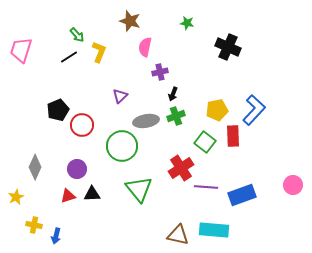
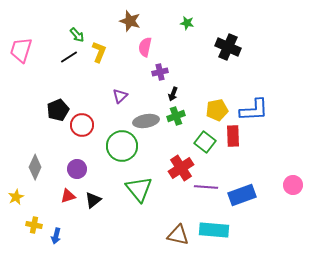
blue L-shape: rotated 44 degrees clockwise
black triangle: moved 1 px right, 6 px down; rotated 36 degrees counterclockwise
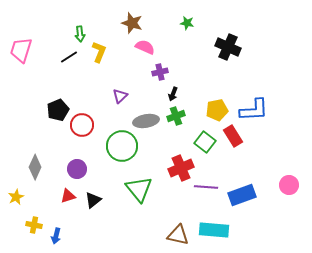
brown star: moved 2 px right, 2 px down
green arrow: moved 3 px right, 1 px up; rotated 35 degrees clockwise
pink semicircle: rotated 102 degrees clockwise
red rectangle: rotated 30 degrees counterclockwise
red cross: rotated 10 degrees clockwise
pink circle: moved 4 px left
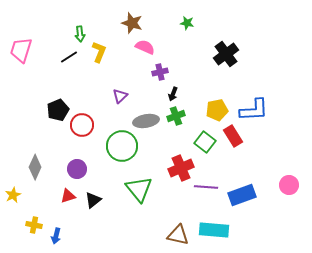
black cross: moved 2 px left, 7 px down; rotated 30 degrees clockwise
yellow star: moved 3 px left, 2 px up
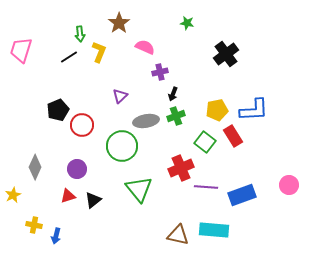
brown star: moved 13 px left; rotated 20 degrees clockwise
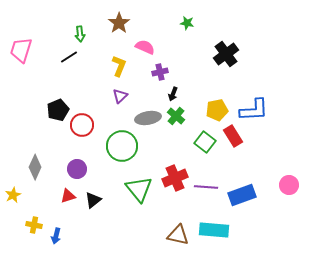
yellow L-shape: moved 20 px right, 14 px down
green cross: rotated 30 degrees counterclockwise
gray ellipse: moved 2 px right, 3 px up
red cross: moved 6 px left, 10 px down
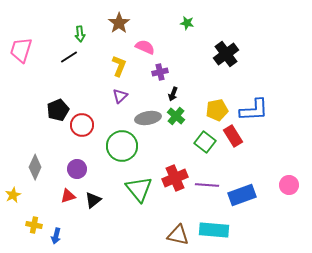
purple line: moved 1 px right, 2 px up
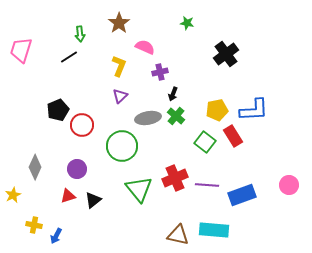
blue arrow: rotated 14 degrees clockwise
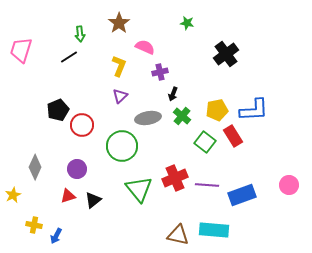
green cross: moved 6 px right
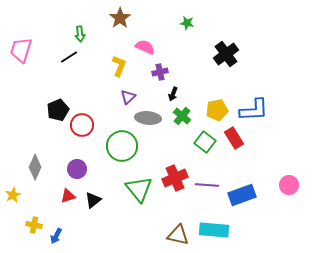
brown star: moved 1 px right, 5 px up
purple triangle: moved 8 px right, 1 px down
gray ellipse: rotated 15 degrees clockwise
red rectangle: moved 1 px right, 2 px down
